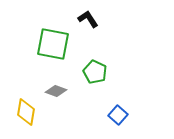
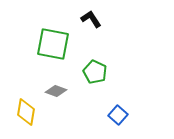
black L-shape: moved 3 px right
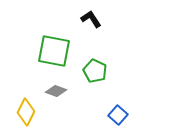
green square: moved 1 px right, 7 px down
green pentagon: moved 1 px up
yellow diamond: rotated 16 degrees clockwise
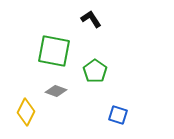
green pentagon: rotated 10 degrees clockwise
blue square: rotated 24 degrees counterclockwise
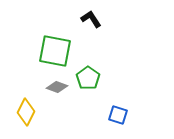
green square: moved 1 px right
green pentagon: moved 7 px left, 7 px down
gray diamond: moved 1 px right, 4 px up
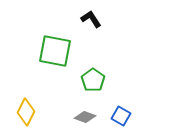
green pentagon: moved 5 px right, 2 px down
gray diamond: moved 28 px right, 30 px down
blue square: moved 3 px right, 1 px down; rotated 12 degrees clockwise
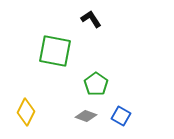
green pentagon: moved 3 px right, 4 px down
gray diamond: moved 1 px right, 1 px up
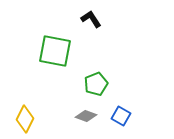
green pentagon: rotated 15 degrees clockwise
yellow diamond: moved 1 px left, 7 px down
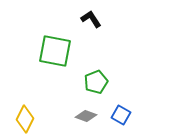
green pentagon: moved 2 px up
blue square: moved 1 px up
